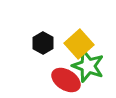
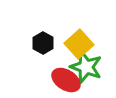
green star: moved 2 px left, 1 px down
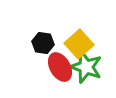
black hexagon: rotated 20 degrees counterclockwise
red ellipse: moved 6 px left, 13 px up; rotated 28 degrees clockwise
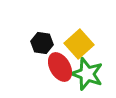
black hexagon: moved 1 px left
green star: moved 1 px right, 7 px down
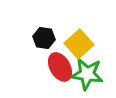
black hexagon: moved 2 px right, 5 px up
green star: rotated 12 degrees counterclockwise
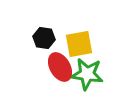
yellow square: rotated 32 degrees clockwise
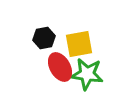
black hexagon: rotated 20 degrees counterclockwise
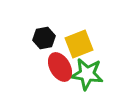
yellow square: rotated 12 degrees counterclockwise
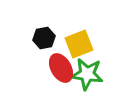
red ellipse: moved 1 px right, 1 px down
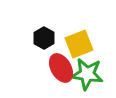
black hexagon: rotated 20 degrees counterclockwise
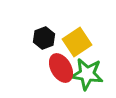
black hexagon: rotated 10 degrees clockwise
yellow square: moved 2 px left, 2 px up; rotated 12 degrees counterclockwise
